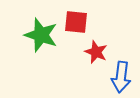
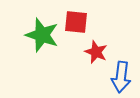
green star: moved 1 px right
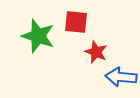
green star: moved 4 px left, 1 px down
blue arrow: rotated 88 degrees clockwise
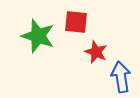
blue arrow: rotated 76 degrees clockwise
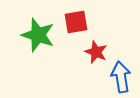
red square: rotated 15 degrees counterclockwise
green star: moved 1 px up
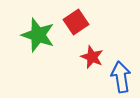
red square: rotated 25 degrees counterclockwise
red star: moved 4 px left, 5 px down
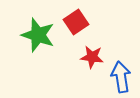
red star: rotated 15 degrees counterclockwise
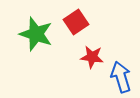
green star: moved 2 px left, 1 px up
blue arrow: rotated 8 degrees counterclockwise
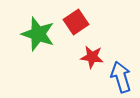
green star: moved 2 px right
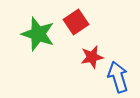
red star: rotated 20 degrees counterclockwise
blue arrow: moved 3 px left
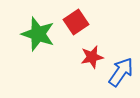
blue arrow: moved 3 px right, 5 px up; rotated 52 degrees clockwise
